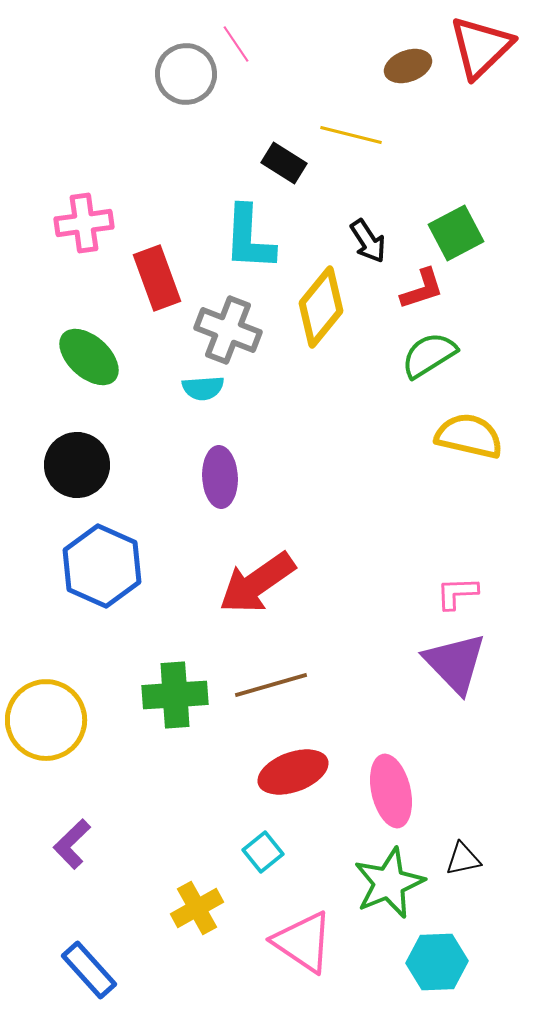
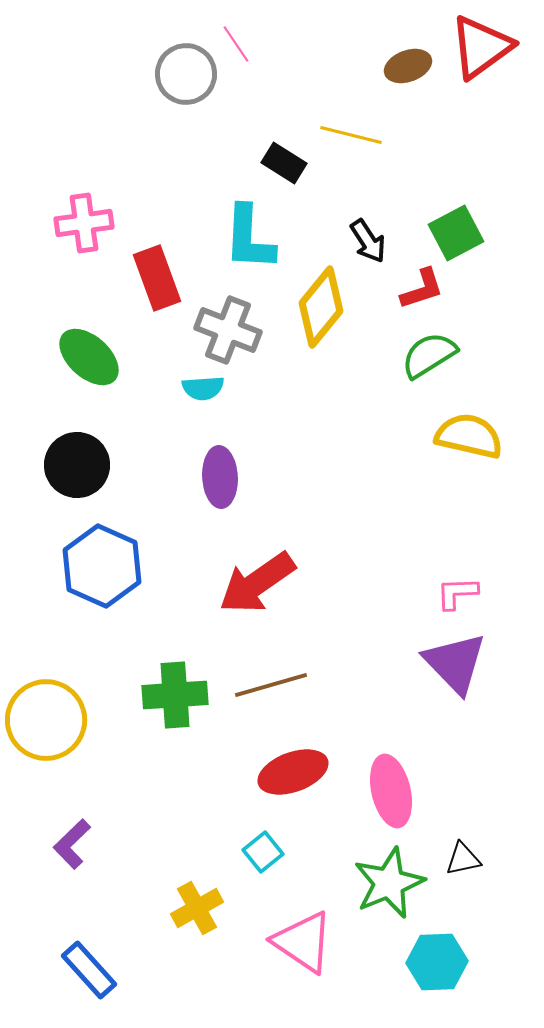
red triangle: rotated 8 degrees clockwise
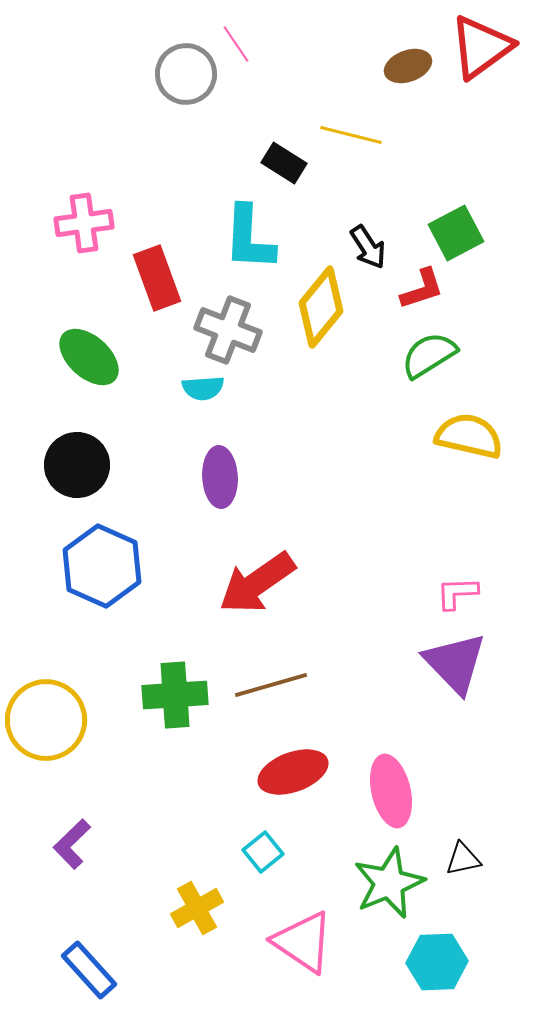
black arrow: moved 6 px down
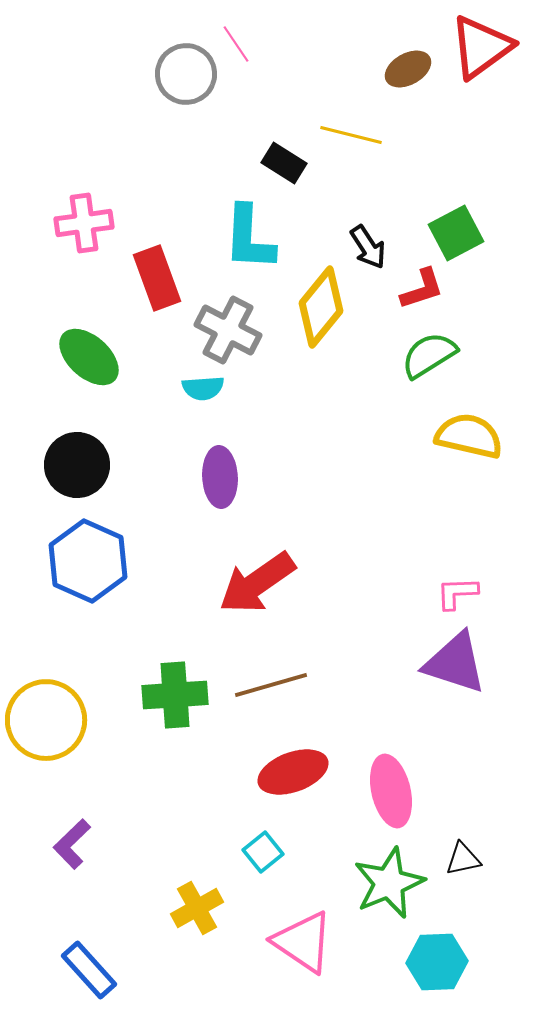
brown ellipse: moved 3 px down; rotated 9 degrees counterclockwise
gray cross: rotated 6 degrees clockwise
blue hexagon: moved 14 px left, 5 px up
purple triangle: rotated 28 degrees counterclockwise
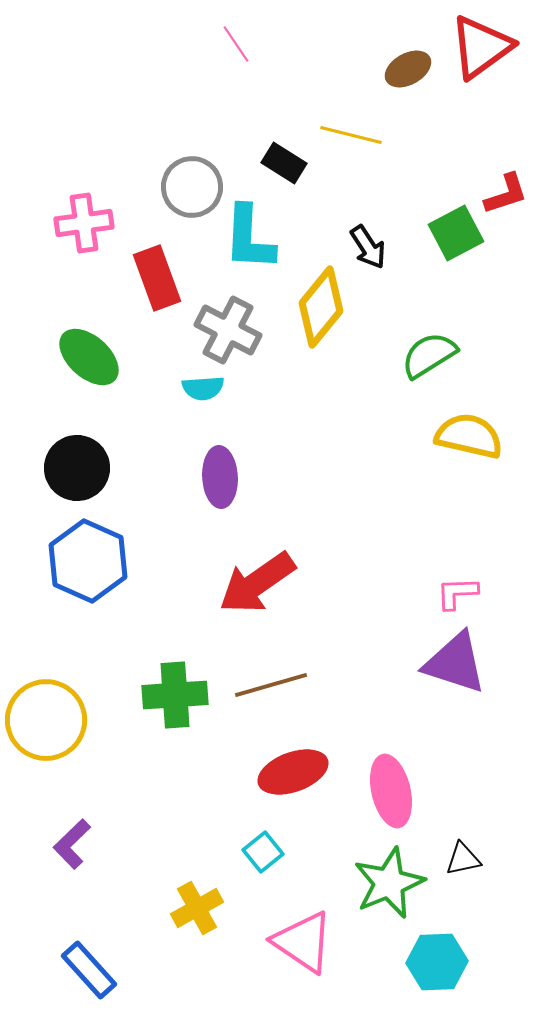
gray circle: moved 6 px right, 113 px down
red L-shape: moved 84 px right, 95 px up
black circle: moved 3 px down
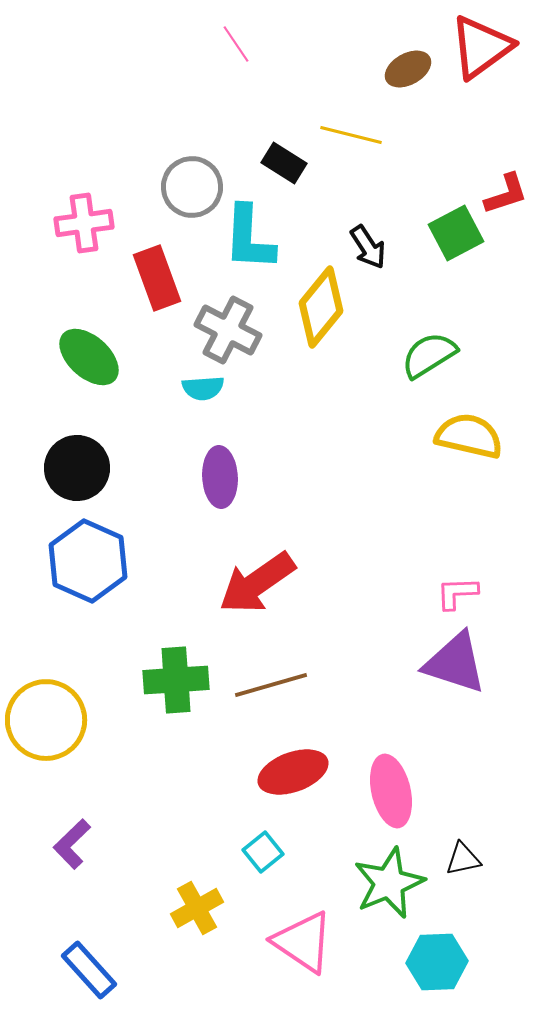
green cross: moved 1 px right, 15 px up
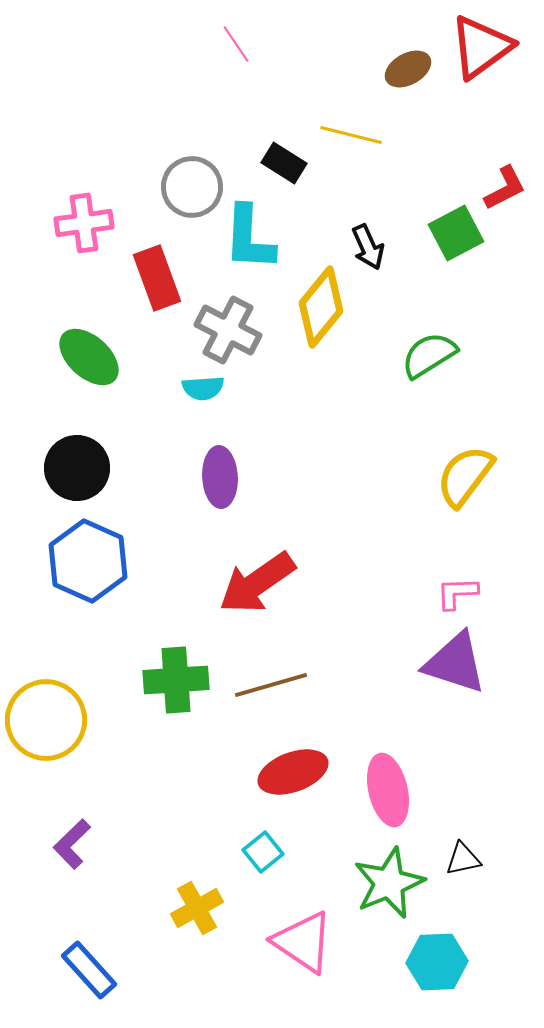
red L-shape: moved 1 px left, 6 px up; rotated 9 degrees counterclockwise
black arrow: rotated 9 degrees clockwise
yellow semicircle: moved 4 px left, 40 px down; rotated 66 degrees counterclockwise
pink ellipse: moved 3 px left, 1 px up
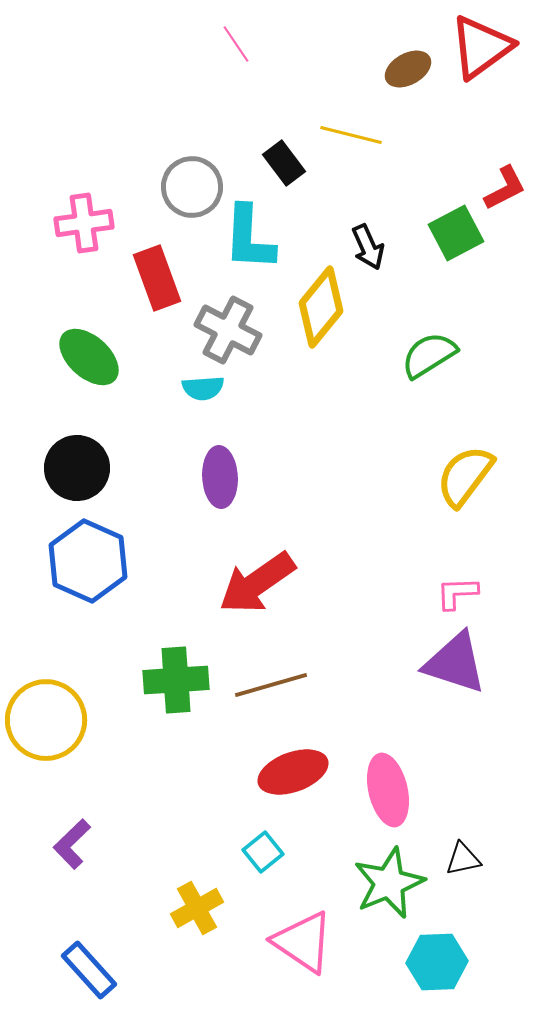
black rectangle: rotated 21 degrees clockwise
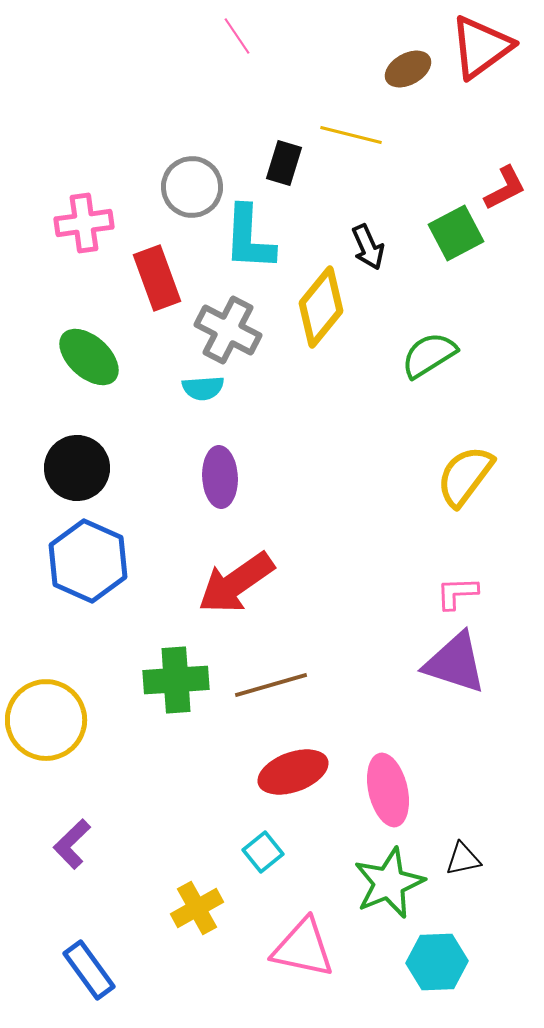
pink line: moved 1 px right, 8 px up
black rectangle: rotated 54 degrees clockwise
red arrow: moved 21 px left
pink triangle: moved 6 px down; rotated 22 degrees counterclockwise
blue rectangle: rotated 6 degrees clockwise
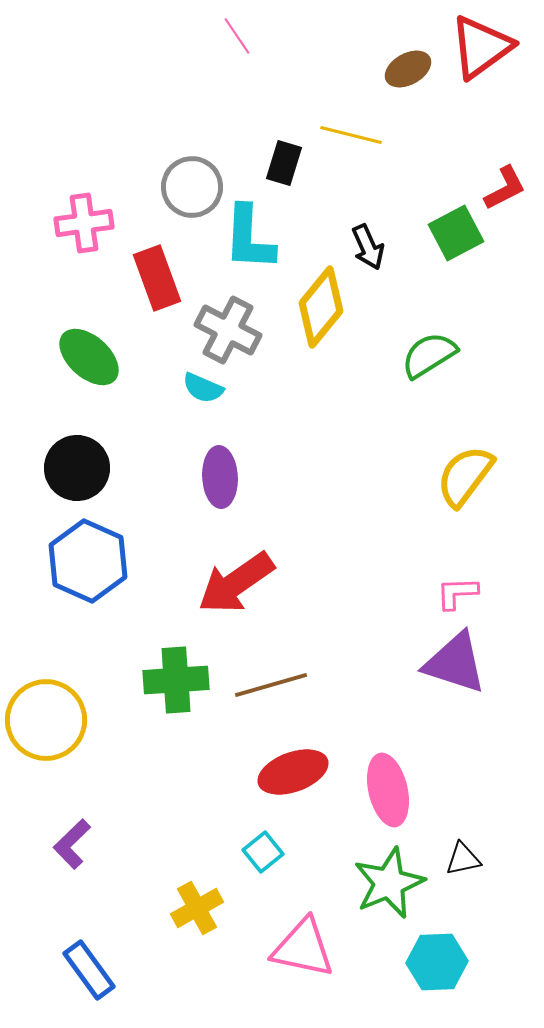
cyan semicircle: rotated 27 degrees clockwise
